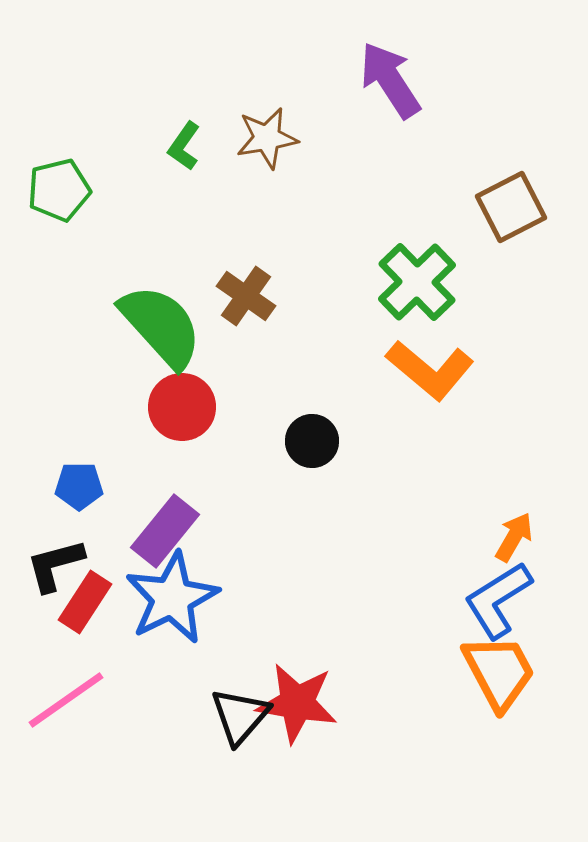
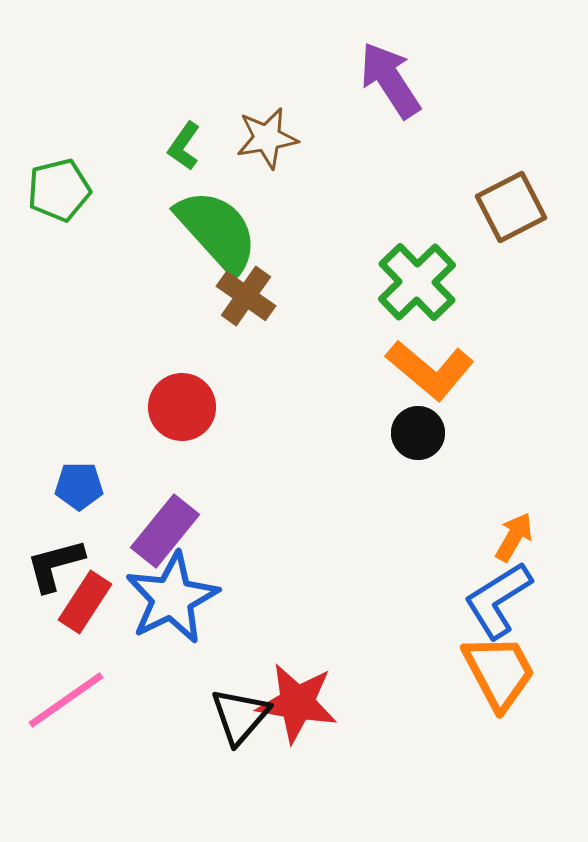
green semicircle: moved 56 px right, 95 px up
black circle: moved 106 px right, 8 px up
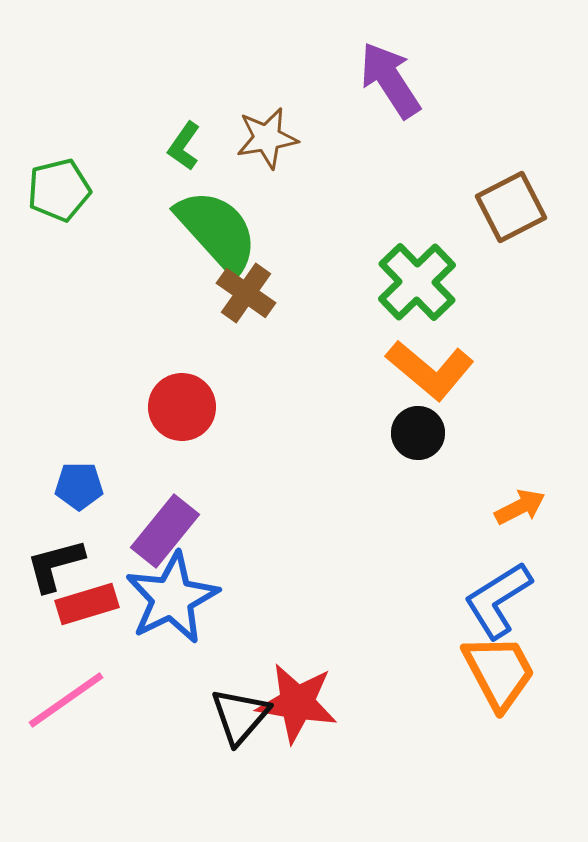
brown cross: moved 3 px up
orange arrow: moved 6 px right, 30 px up; rotated 33 degrees clockwise
red rectangle: moved 2 px right, 2 px down; rotated 40 degrees clockwise
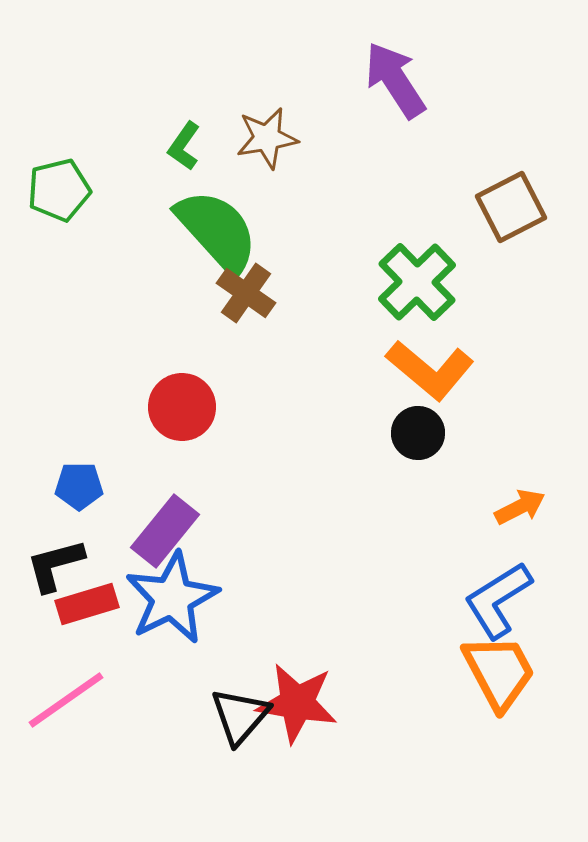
purple arrow: moved 5 px right
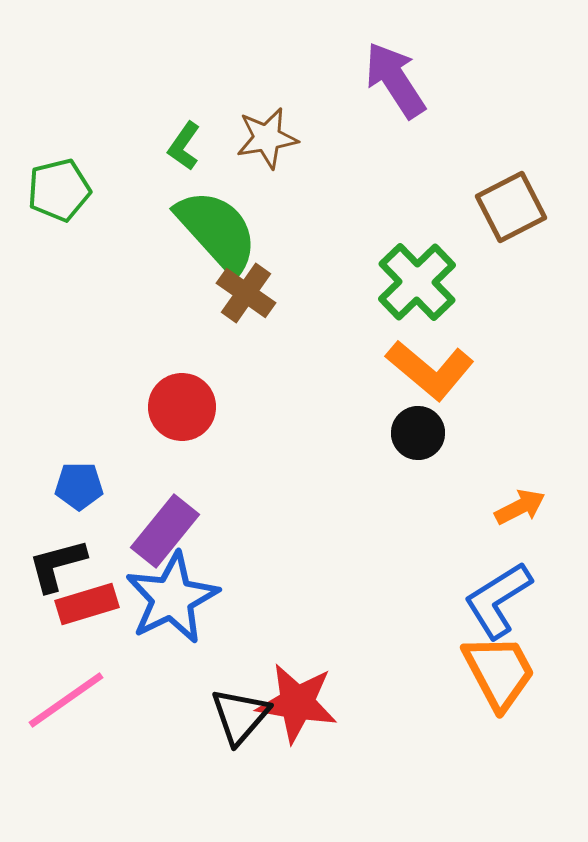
black L-shape: moved 2 px right
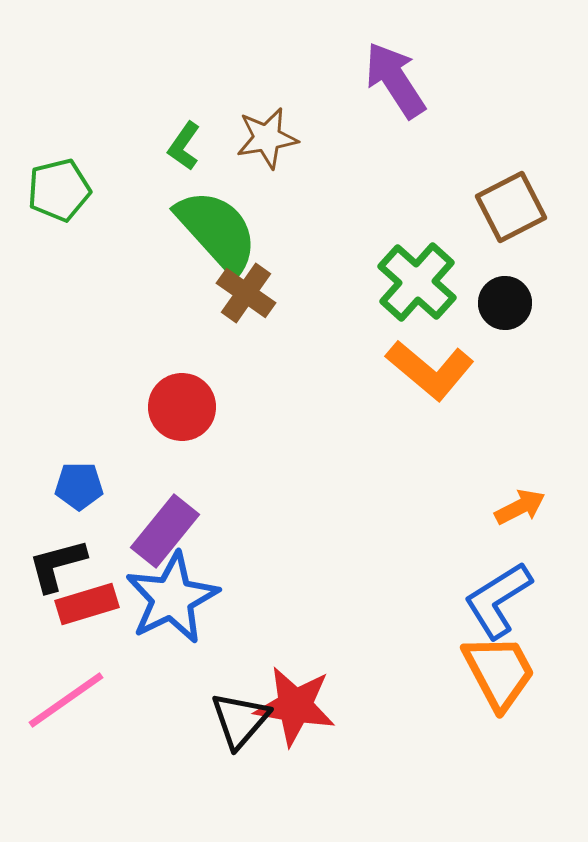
green cross: rotated 4 degrees counterclockwise
black circle: moved 87 px right, 130 px up
red star: moved 2 px left, 3 px down
black triangle: moved 4 px down
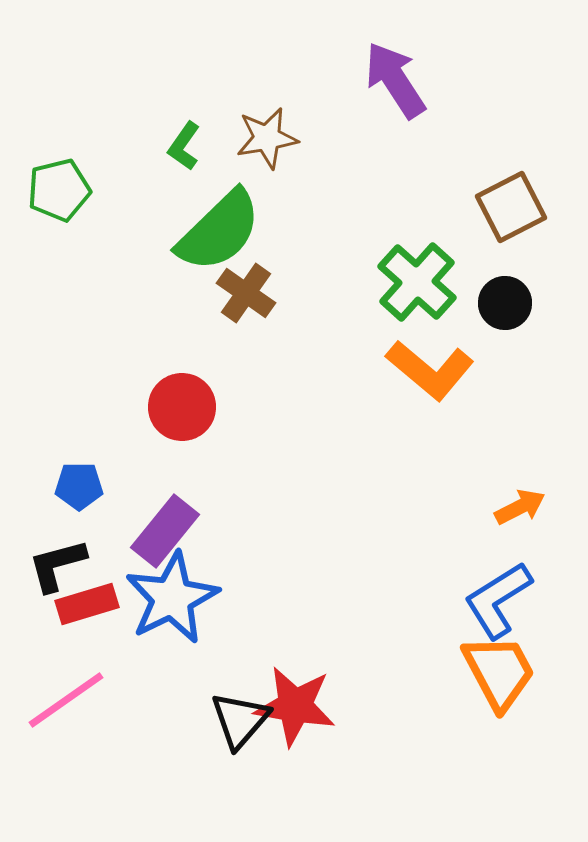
green semicircle: moved 2 px right; rotated 88 degrees clockwise
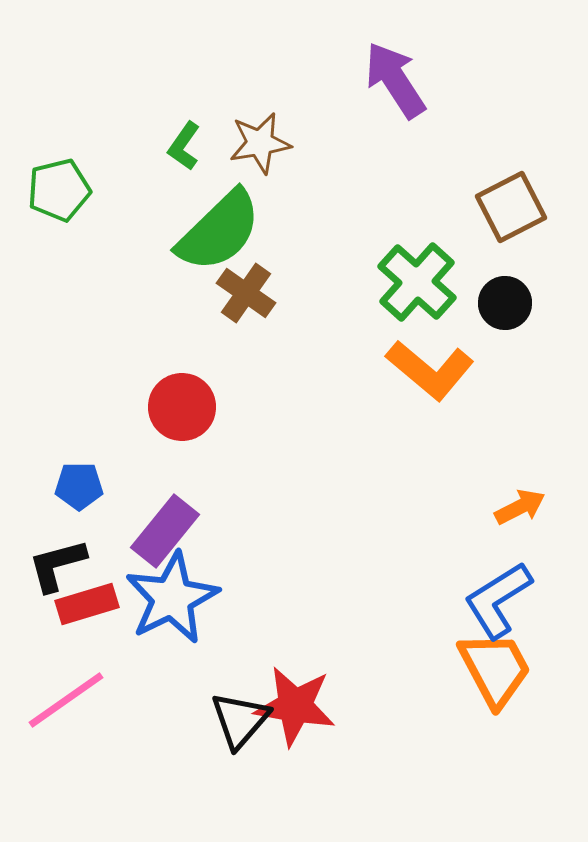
brown star: moved 7 px left, 5 px down
orange trapezoid: moved 4 px left, 3 px up
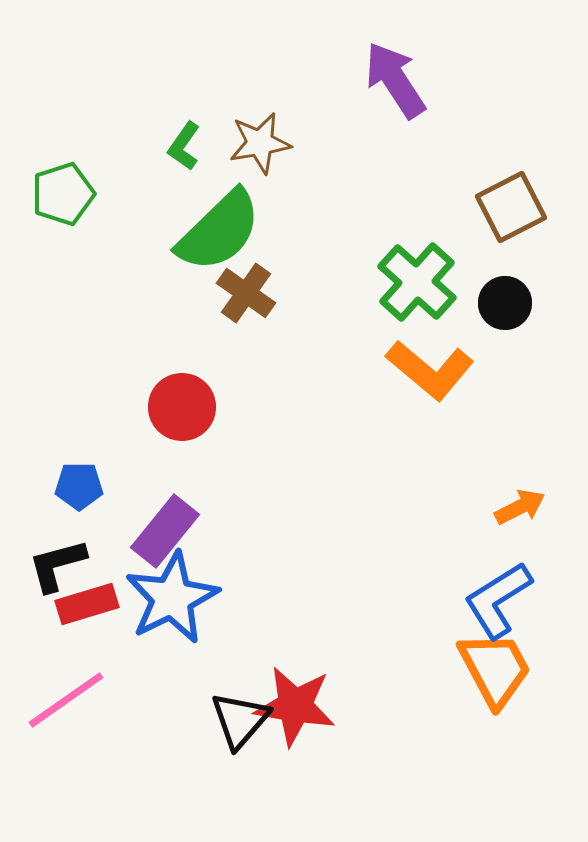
green pentagon: moved 4 px right, 4 px down; rotated 4 degrees counterclockwise
